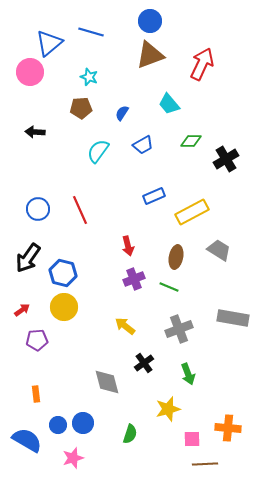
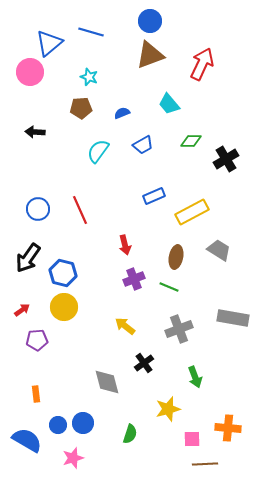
blue semicircle at (122, 113): rotated 35 degrees clockwise
red arrow at (128, 246): moved 3 px left, 1 px up
green arrow at (188, 374): moved 7 px right, 3 px down
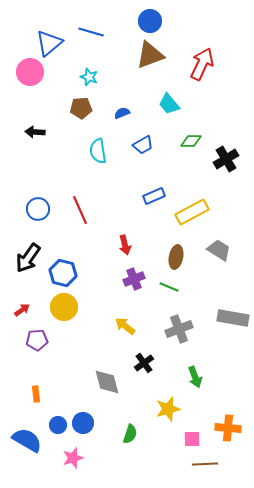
cyan semicircle at (98, 151): rotated 45 degrees counterclockwise
